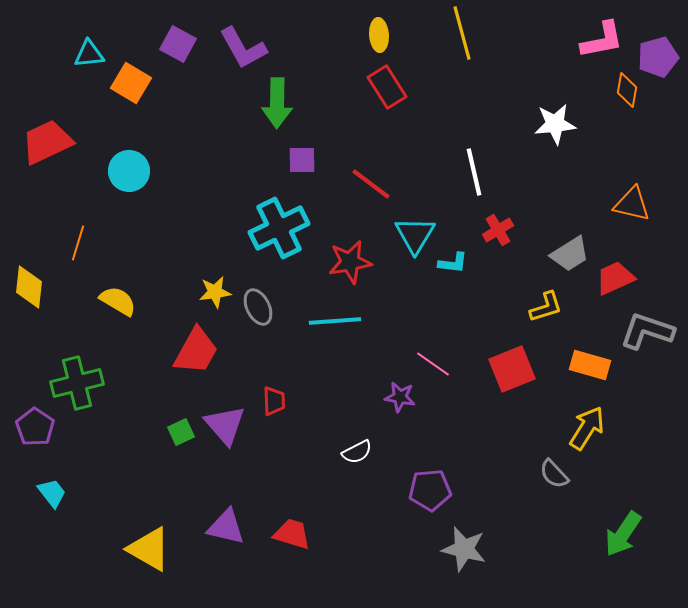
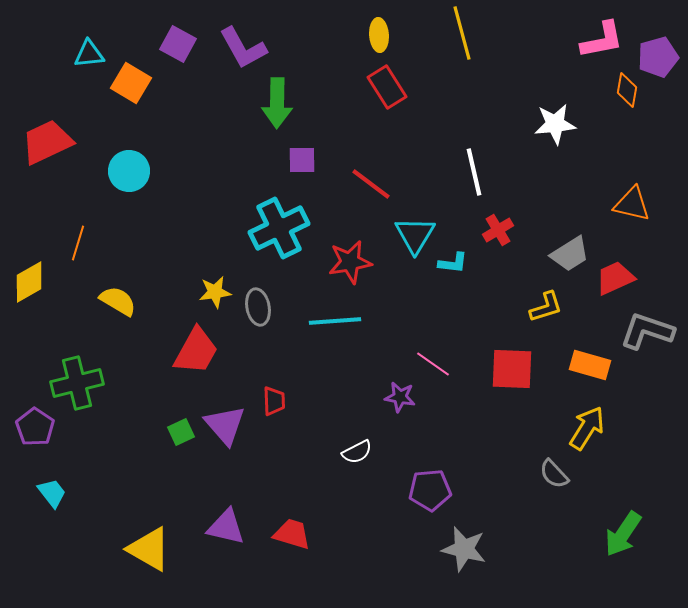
yellow diamond at (29, 287): moved 5 px up; rotated 54 degrees clockwise
gray ellipse at (258, 307): rotated 15 degrees clockwise
red square at (512, 369): rotated 24 degrees clockwise
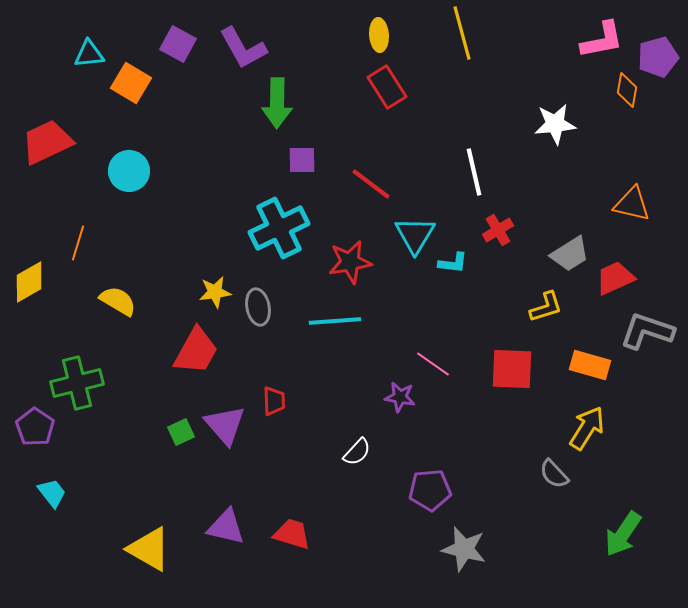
white semicircle at (357, 452): rotated 20 degrees counterclockwise
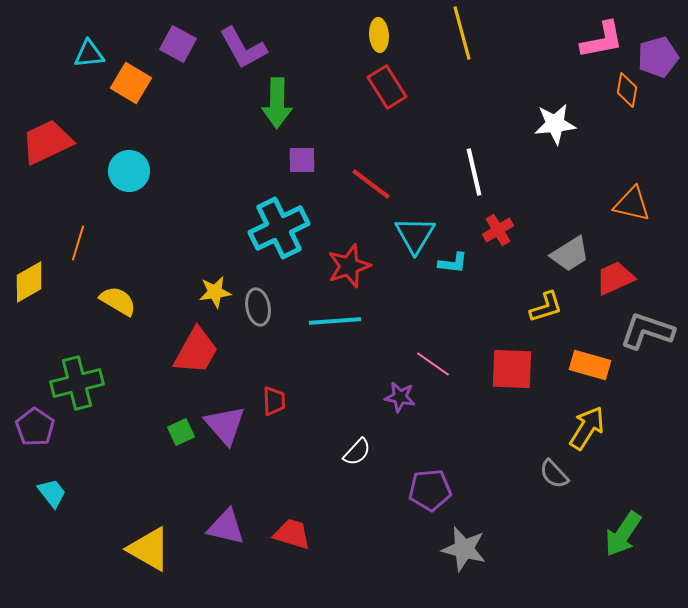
red star at (350, 262): moved 1 px left, 4 px down; rotated 9 degrees counterclockwise
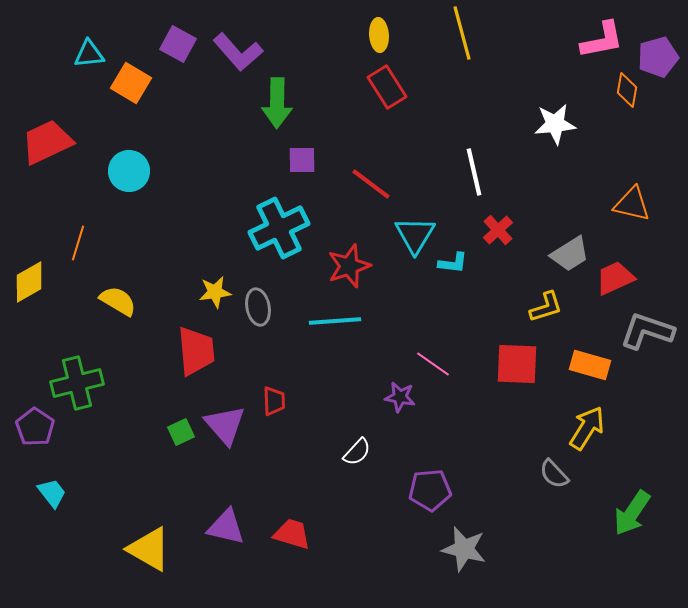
purple L-shape at (243, 48): moved 5 px left, 4 px down; rotated 12 degrees counterclockwise
red cross at (498, 230): rotated 12 degrees counterclockwise
red trapezoid at (196, 351): rotated 34 degrees counterclockwise
red square at (512, 369): moved 5 px right, 5 px up
green arrow at (623, 534): moved 9 px right, 21 px up
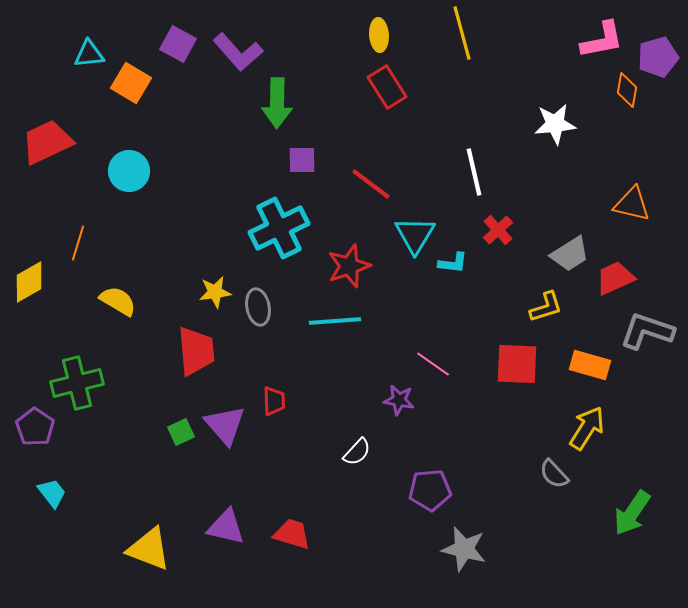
purple star at (400, 397): moved 1 px left, 3 px down
yellow triangle at (149, 549): rotated 9 degrees counterclockwise
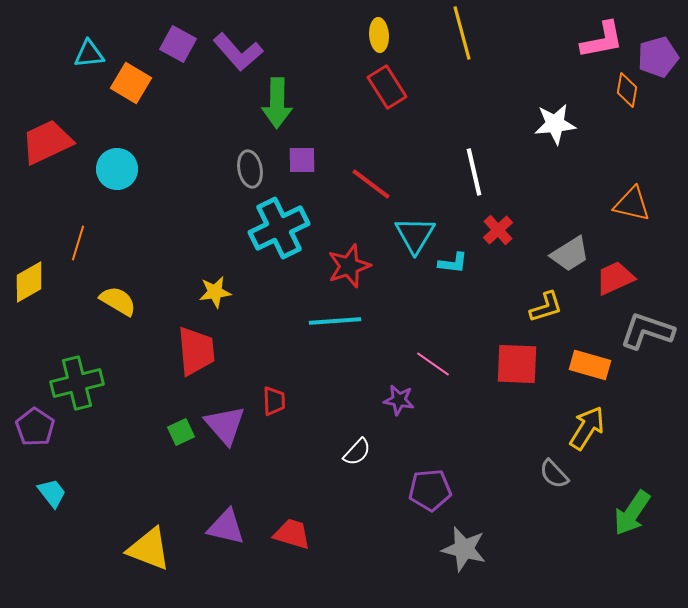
cyan circle at (129, 171): moved 12 px left, 2 px up
gray ellipse at (258, 307): moved 8 px left, 138 px up
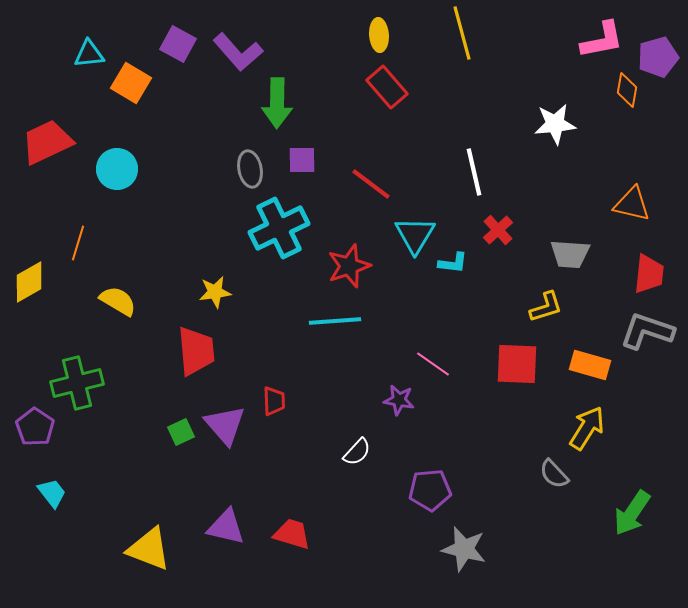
red rectangle at (387, 87): rotated 9 degrees counterclockwise
gray trapezoid at (570, 254): rotated 36 degrees clockwise
red trapezoid at (615, 278): moved 34 px right, 4 px up; rotated 120 degrees clockwise
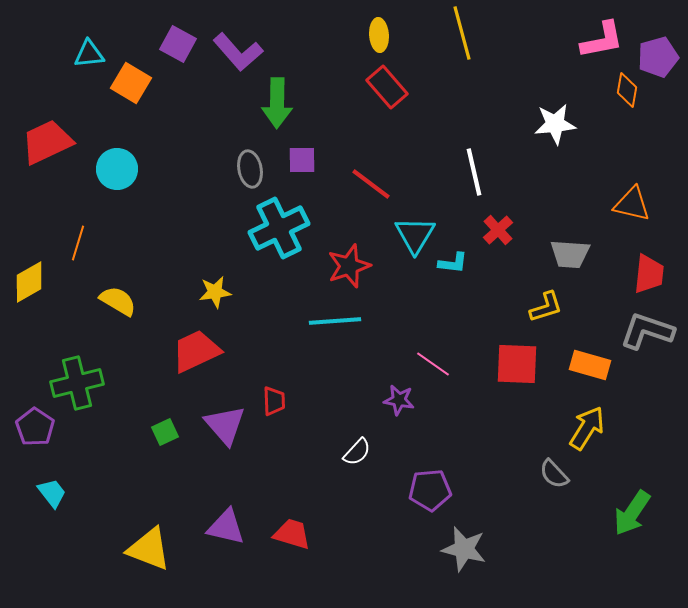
red trapezoid at (196, 351): rotated 110 degrees counterclockwise
green square at (181, 432): moved 16 px left
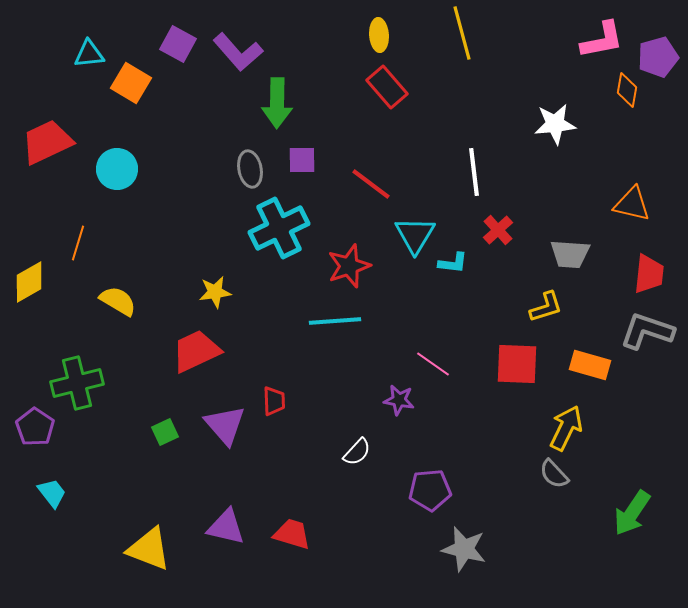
white line at (474, 172): rotated 6 degrees clockwise
yellow arrow at (587, 428): moved 21 px left; rotated 6 degrees counterclockwise
